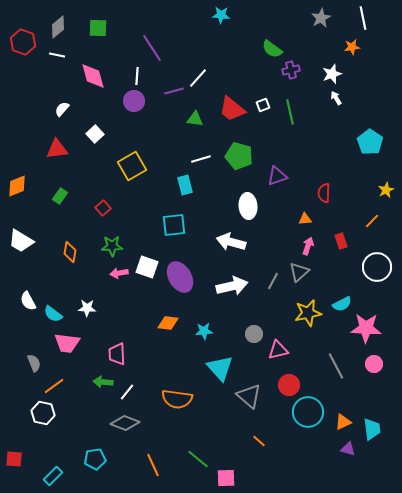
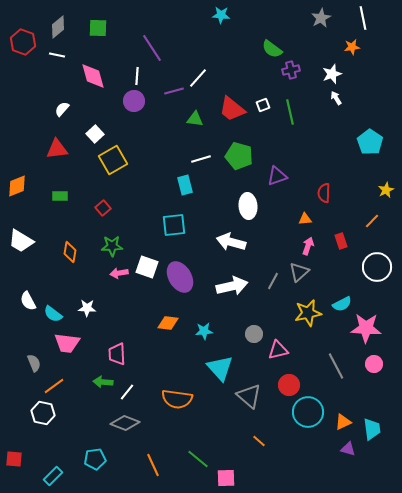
yellow square at (132, 166): moved 19 px left, 6 px up
green rectangle at (60, 196): rotated 56 degrees clockwise
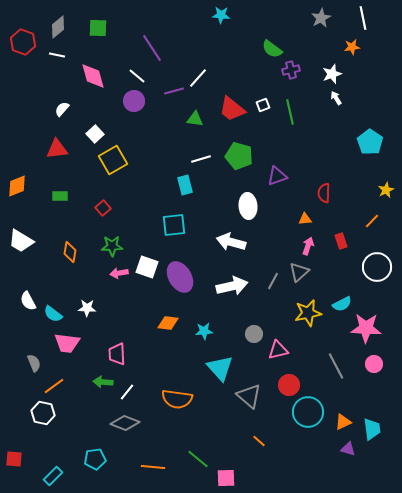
white line at (137, 76): rotated 54 degrees counterclockwise
orange line at (153, 465): moved 2 px down; rotated 60 degrees counterclockwise
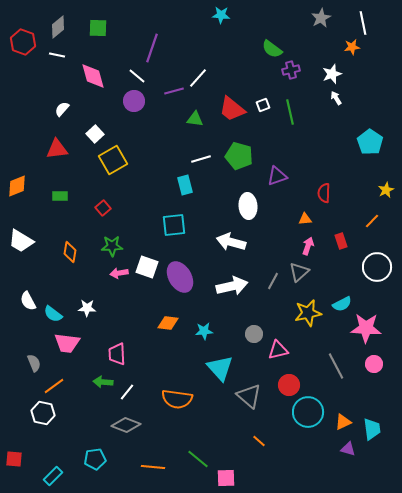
white line at (363, 18): moved 5 px down
purple line at (152, 48): rotated 52 degrees clockwise
gray diamond at (125, 423): moved 1 px right, 2 px down
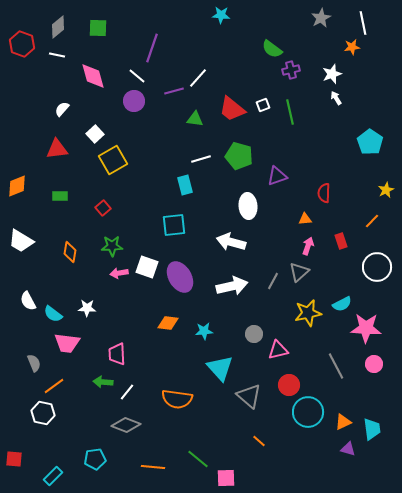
red hexagon at (23, 42): moved 1 px left, 2 px down
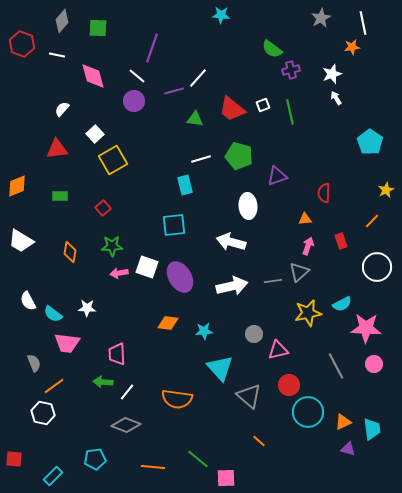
gray diamond at (58, 27): moved 4 px right, 6 px up; rotated 10 degrees counterclockwise
gray line at (273, 281): rotated 54 degrees clockwise
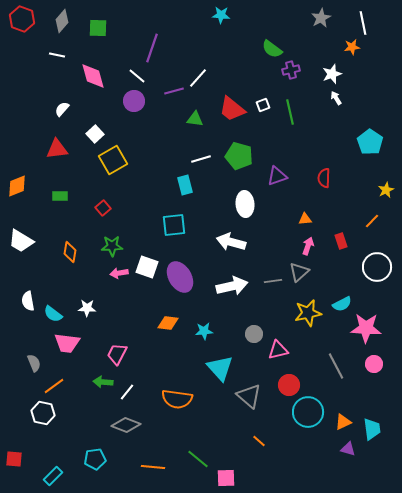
red hexagon at (22, 44): moved 25 px up
red semicircle at (324, 193): moved 15 px up
white ellipse at (248, 206): moved 3 px left, 2 px up
white semicircle at (28, 301): rotated 18 degrees clockwise
pink trapezoid at (117, 354): rotated 30 degrees clockwise
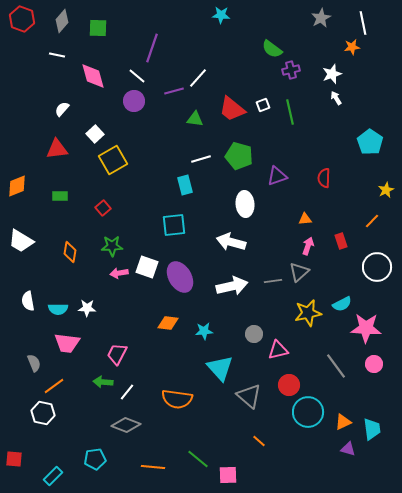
cyan semicircle at (53, 314): moved 5 px right, 5 px up; rotated 36 degrees counterclockwise
gray line at (336, 366): rotated 8 degrees counterclockwise
pink square at (226, 478): moved 2 px right, 3 px up
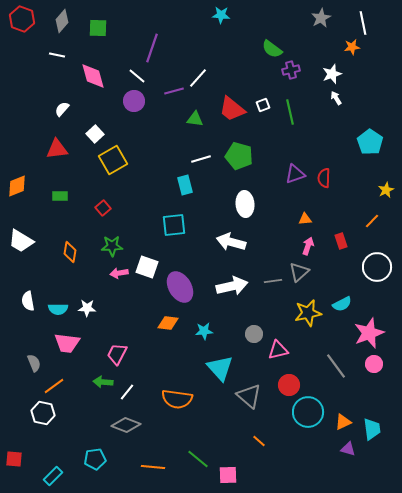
purple triangle at (277, 176): moved 18 px right, 2 px up
purple ellipse at (180, 277): moved 10 px down
pink star at (366, 328): moved 3 px right, 5 px down; rotated 24 degrees counterclockwise
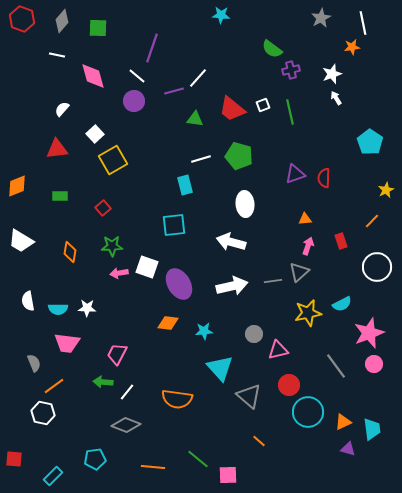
purple ellipse at (180, 287): moved 1 px left, 3 px up
